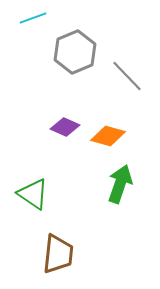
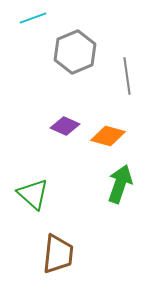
gray line: rotated 36 degrees clockwise
purple diamond: moved 1 px up
green triangle: rotated 8 degrees clockwise
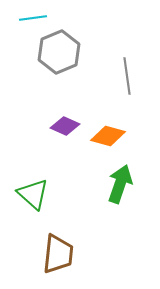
cyan line: rotated 12 degrees clockwise
gray hexagon: moved 16 px left
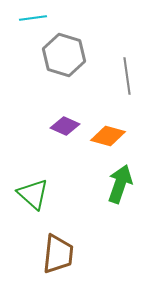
gray hexagon: moved 5 px right, 3 px down; rotated 21 degrees counterclockwise
